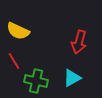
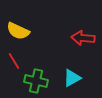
red arrow: moved 4 px right, 4 px up; rotated 80 degrees clockwise
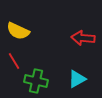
cyan triangle: moved 5 px right, 1 px down
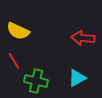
cyan triangle: moved 1 px up
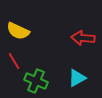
green cross: rotated 10 degrees clockwise
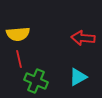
yellow semicircle: moved 3 px down; rotated 30 degrees counterclockwise
red line: moved 5 px right, 2 px up; rotated 18 degrees clockwise
cyan triangle: moved 1 px right, 1 px up
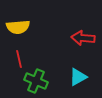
yellow semicircle: moved 7 px up
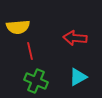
red arrow: moved 8 px left
red line: moved 11 px right, 8 px up
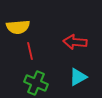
red arrow: moved 4 px down
green cross: moved 2 px down
